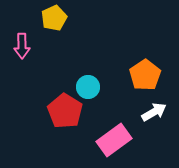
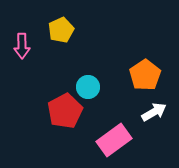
yellow pentagon: moved 7 px right, 12 px down
red pentagon: rotated 12 degrees clockwise
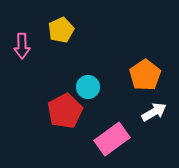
pink rectangle: moved 2 px left, 1 px up
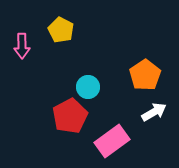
yellow pentagon: rotated 20 degrees counterclockwise
red pentagon: moved 5 px right, 5 px down
pink rectangle: moved 2 px down
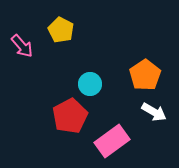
pink arrow: rotated 40 degrees counterclockwise
cyan circle: moved 2 px right, 3 px up
white arrow: rotated 60 degrees clockwise
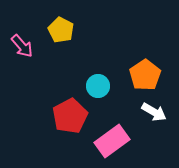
cyan circle: moved 8 px right, 2 px down
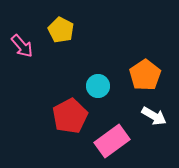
white arrow: moved 4 px down
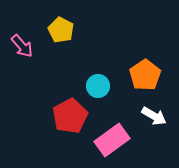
pink rectangle: moved 1 px up
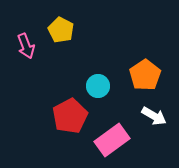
pink arrow: moved 4 px right; rotated 20 degrees clockwise
